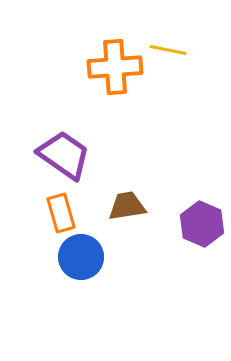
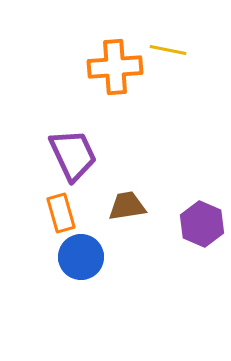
purple trapezoid: moved 9 px right; rotated 30 degrees clockwise
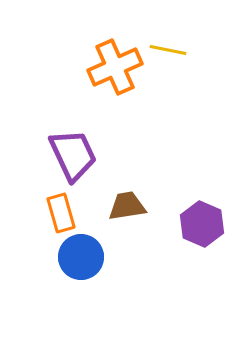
orange cross: rotated 20 degrees counterclockwise
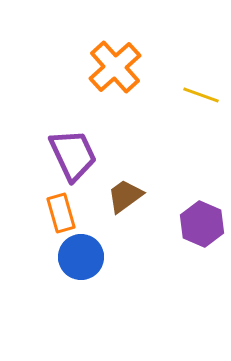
yellow line: moved 33 px right, 45 px down; rotated 9 degrees clockwise
orange cross: rotated 18 degrees counterclockwise
brown trapezoid: moved 2 px left, 10 px up; rotated 27 degrees counterclockwise
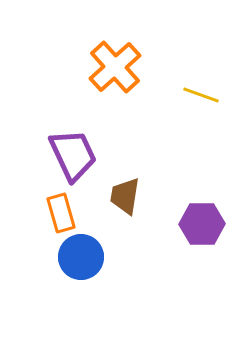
brown trapezoid: rotated 45 degrees counterclockwise
purple hexagon: rotated 24 degrees counterclockwise
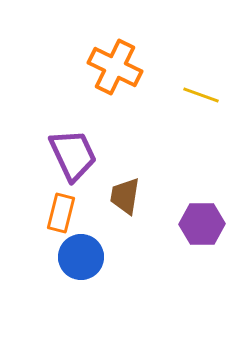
orange cross: rotated 22 degrees counterclockwise
orange rectangle: rotated 30 degrees clockwise
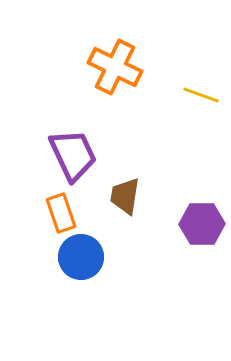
orange rectangle: rotated 33 degrees counterclockwise
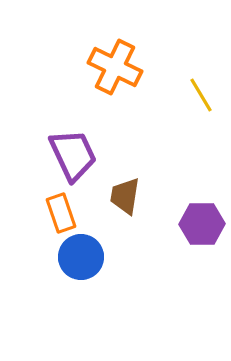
yellow line: rotated 39 degrees clockwise
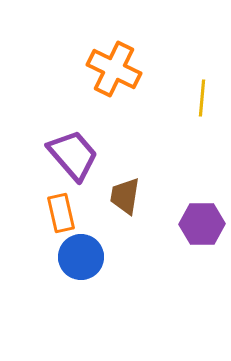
orange cross: moved 1 px left, 2 px down
yellow line: moved 1 px right, 3 px down; rotated 36 degrees clockwise
purple trapezoid: rotated 16 degrees counterclockwise
orange rectangle: rotated 6 degrees clockwise
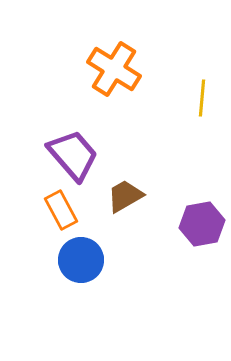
orange cross: rotated 6 degrees clockwise
brown trapezoid: rotated 51 degrees clockwise
orange rectangle: moved 3 px up; rotated 15 degrees counterclockwise
purple hexagon: rotated 9 degrees counterclockwise
blue circle: moved 3 px down
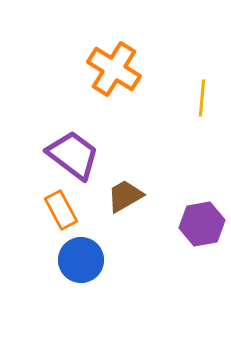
purple trapezoid: rotated 12 degrees counterclockwise
